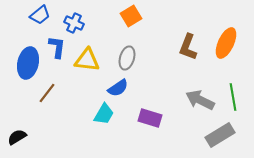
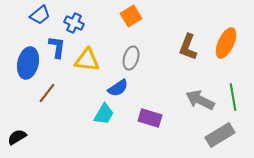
gray ellipse: moved 4 px right
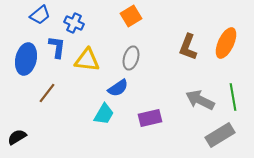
blue ellipse: moved 2 px left, 4 px up
purple rectangle: rotated 30 degrees counterclockwise
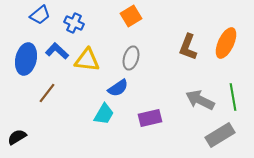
blue L-shape: moved 4 px down; rotated 55 degrees counterclockwise
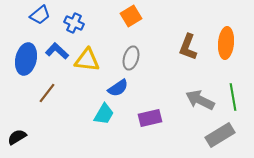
orange ellipse: rotated 20 degrees counterclockwise
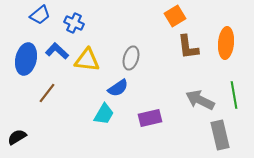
orange square: moved 44 px right
brown L-shape: rotated 28 degrees counterclockwise
green line: moved 1 px right, 2 px up
gray rectangle: rotated 72 degrees counterclockwise
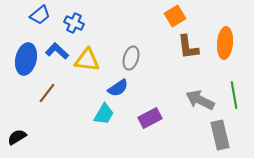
orange ellipse: moved 1 px left
purple rectangle: rotated 15 degrees counterclockwise
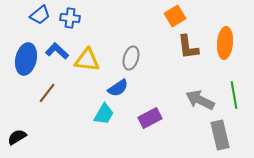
blue cross: moved 4 px left, 5 px up; rotated 18 degrees counterclockwise
